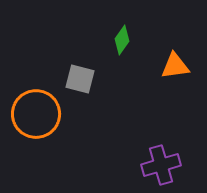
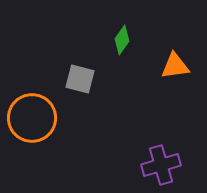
orange circle: moved 4 px left, 4 px down
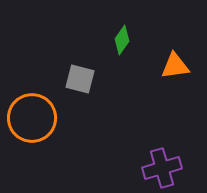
purple cross: moved 1 px right, 3 px down
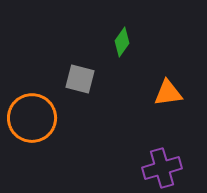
green diamond: moved 2 px down
orange triangle: moved 7 px left, 27 px down
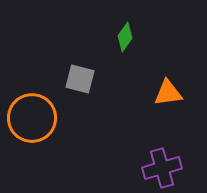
green diamond: moved 3 px right, 5 px up
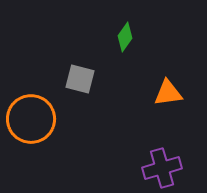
orange circle: moved 1 px left, 1 px down
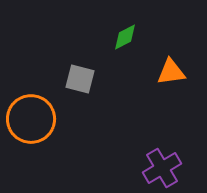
green diamond: rotated 28 degrees clockwise
orange triangle: moved 3 px right, 21 px up
purple cross: rotated 15 degrees counterclockwise
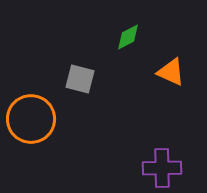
green diamond: moved 3 px right
orange triangle: rotated 32 degrees clockwise
purple cross: rotated 30 degrees clockwise
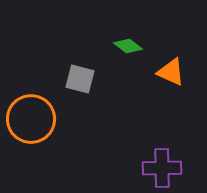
green diamond: moved 9 px down; rotated 64 degrees clockwise
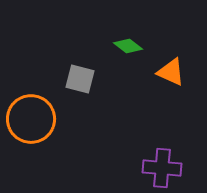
purple cross: rotated 6 degrees clockwise
